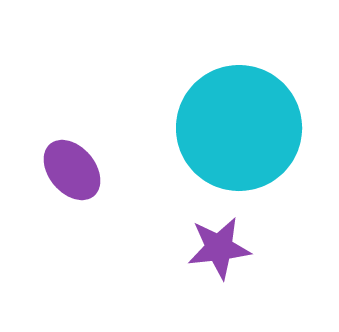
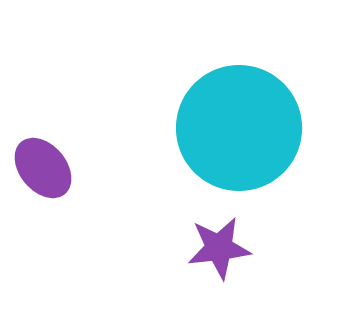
purple ellipse: moved 29 px left, 2 px up
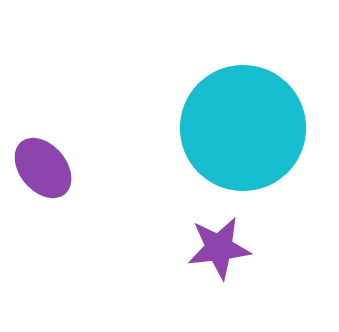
cyan circle: moved 4 px right
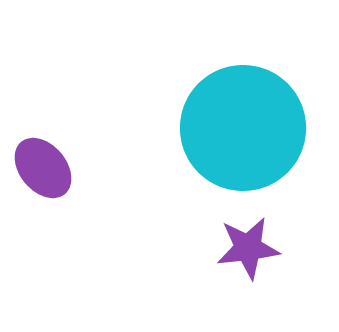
purple star: moved 29 px right
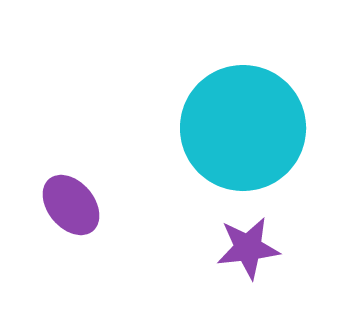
purple ellipse: moved 28 px right, 37 px down
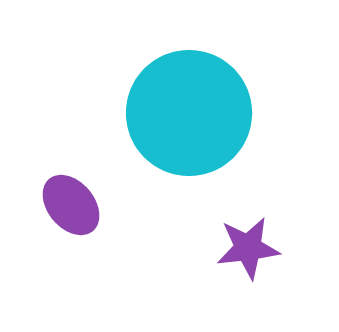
cyan circle: moved 54 px left, 15 px up
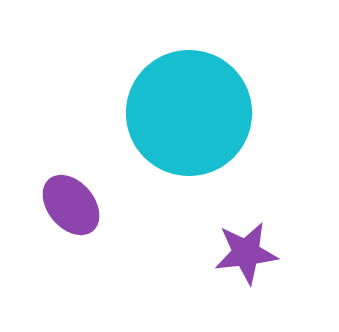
purple star: moved 2 px left, 5 px down
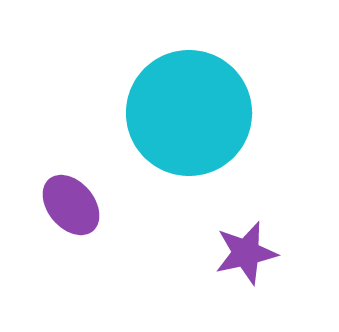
purple star: rotated 6 degrees counterclockwise
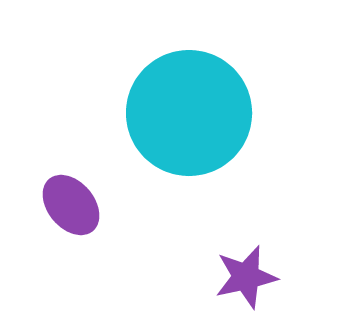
purple star: moved 24 px down
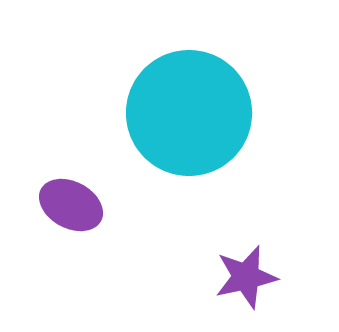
purple ellipse: rotated 22 degrees counterclockwise
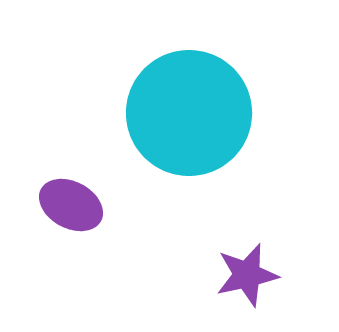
purple star: moved 1 px right, 2 px up
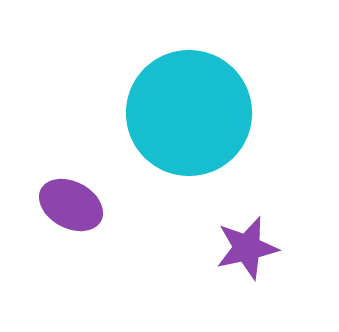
purple star: moved 27 px up
